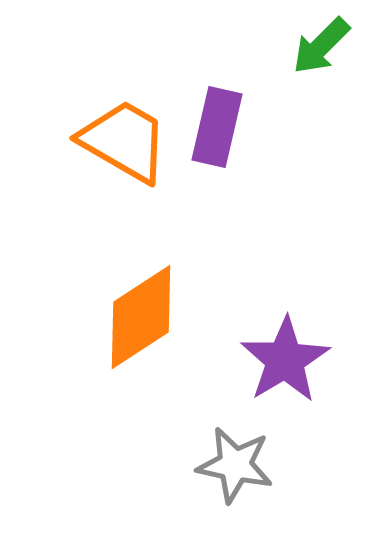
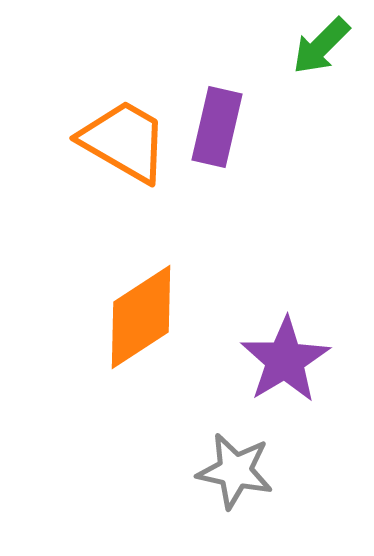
gray star: moved 6 px down
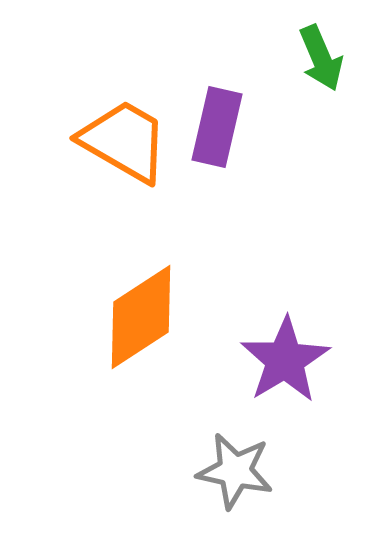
green arrow: moved 12 px down; rotated 68 degrees counterclockwise
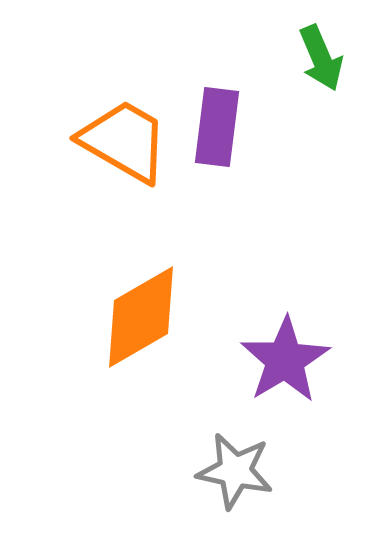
purple rectangle: rotated 6 degrees counterclockwise
orange diamond: rotated 3 degrees clockwise
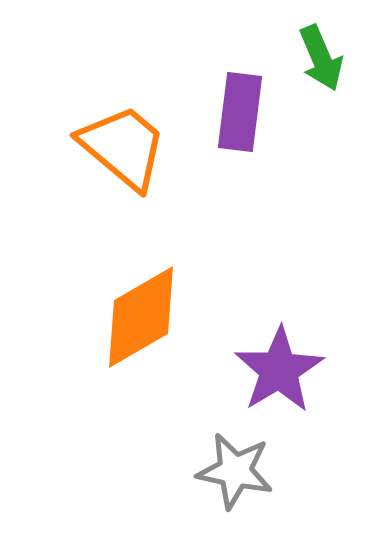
purple rectangle: moved 23 px right, 15 px up
orange trapezoid: moved 1 px left, 6 px down; rotated 10 degrees clockwise
purple star: moved 6 px left, 10 px down
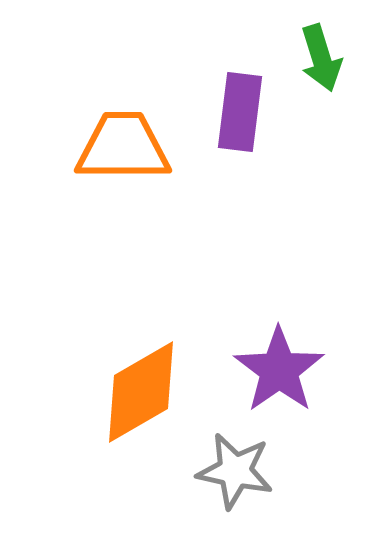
green arrow: rotated 6 degrees clockwise
orange trapezoid: rotated 40 degrees counterclockwise
orange diamond: moved 75 px down
purple star: rotated 4 degrees counterclockwise
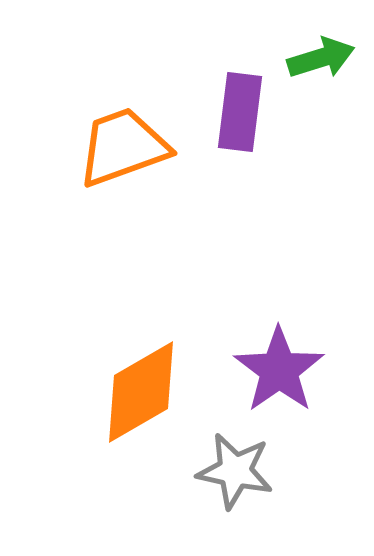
green arrow: rotated 90 degrees counterclockwise
orange trapezoid: rotated 20 degrees counterclockwise
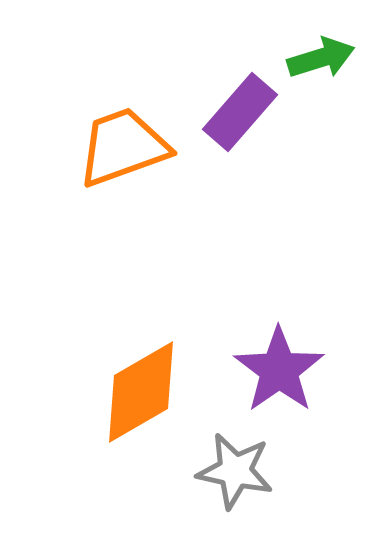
purple rectangle: rotated 34 degrees clockwise
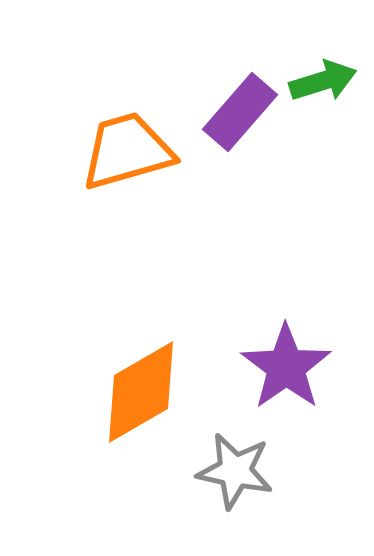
green arrow: moved 2 px right, 23 px down
orange trapezoid: moved 4 px right, 4 px down; rotated 4 degrees clockwise
purple star: moved 7 px right, 3 px up
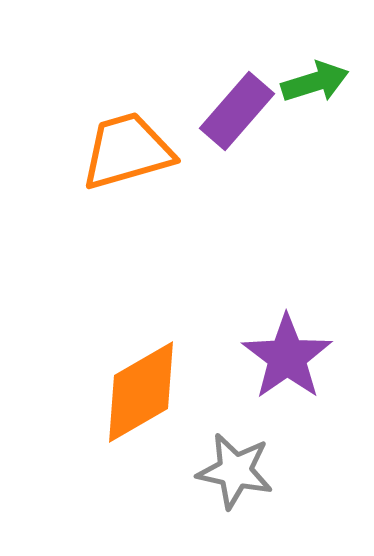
green arrow: moved 8 px left, 1 px down
purple rectangle: moved 3 px left, 1 px up
purple star: moved 1 px right, 10 px up
